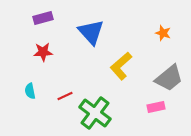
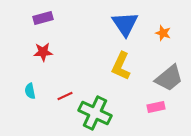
blue triangle: moved 34 px right, 8 px up; rotated 8 degrees clockwise
yellow L-shape: rotated 24 degrees counterclockwise
green cross: rotated 12 degrees counterclockwise
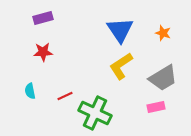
blue triangle: moved 5 px left, 6 px down
yellow L-shape: rotated 32 degrees clockwise
gray trapezoid: moved 6 px left; rotated 8 degrees clockwise
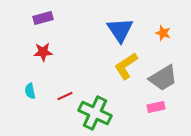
yellow L-shape: moved 5 px right
